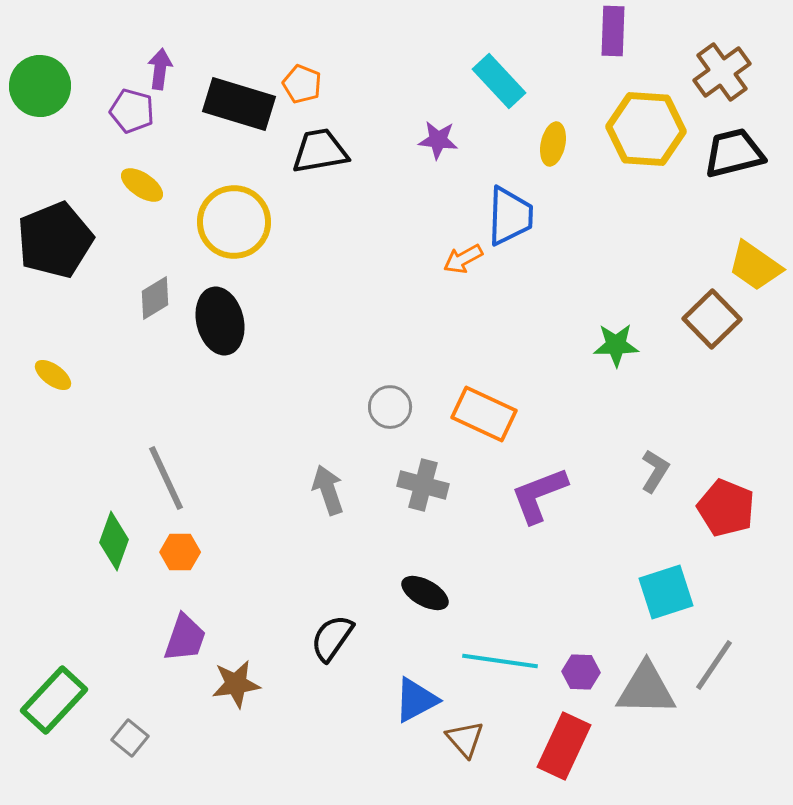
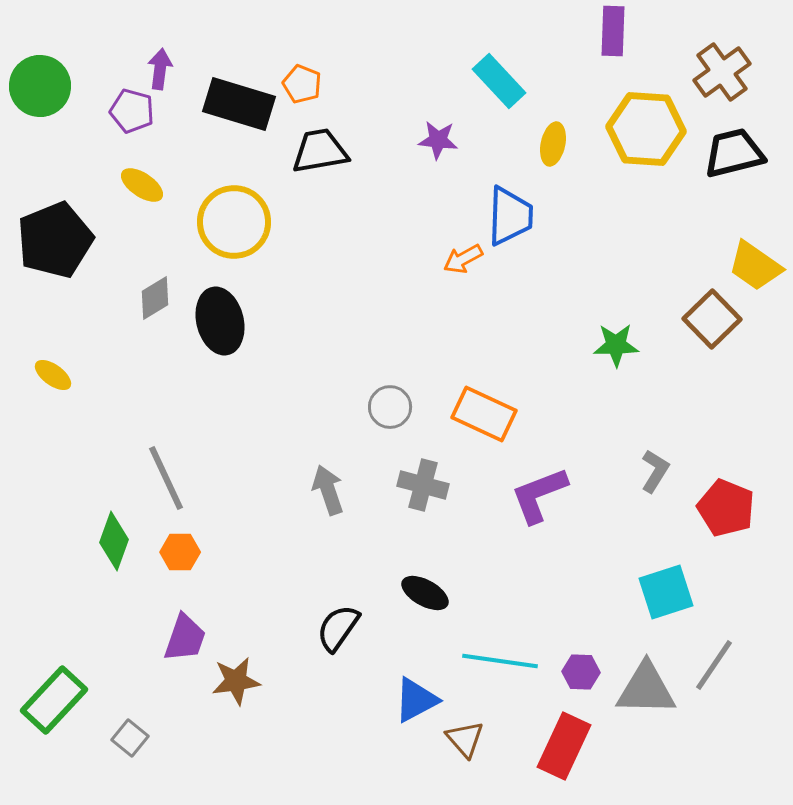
black semicircle at (332, 638): moved 6 px right, 10 px up
brown star at (236, 684): moved 3 px up
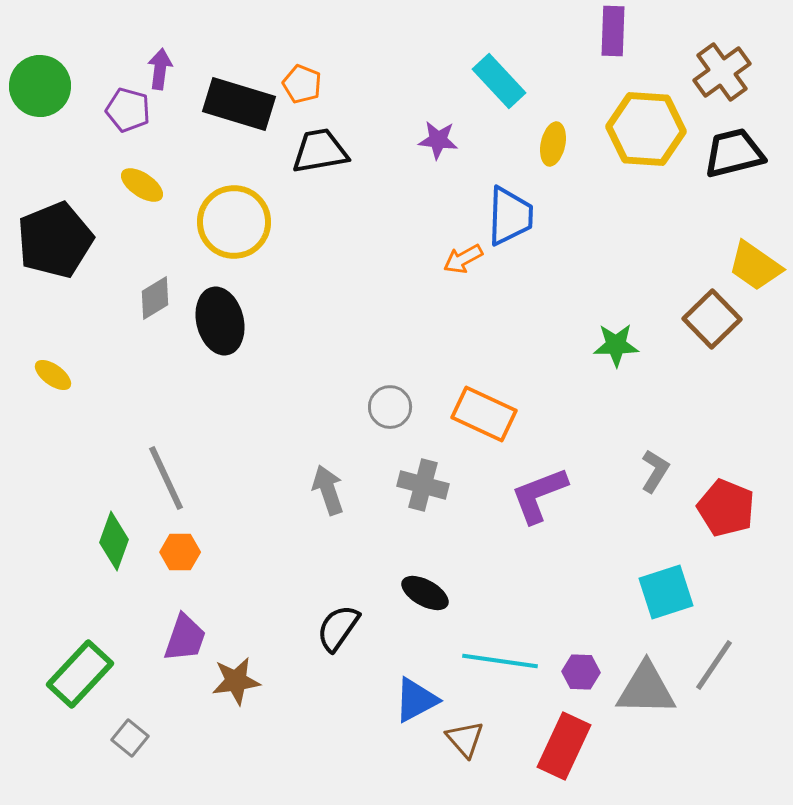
purple pentagon at (132, 111): moved 4 px left, 1 px up
green rectangle at (54, 700): moved 26 px right, 26 px up
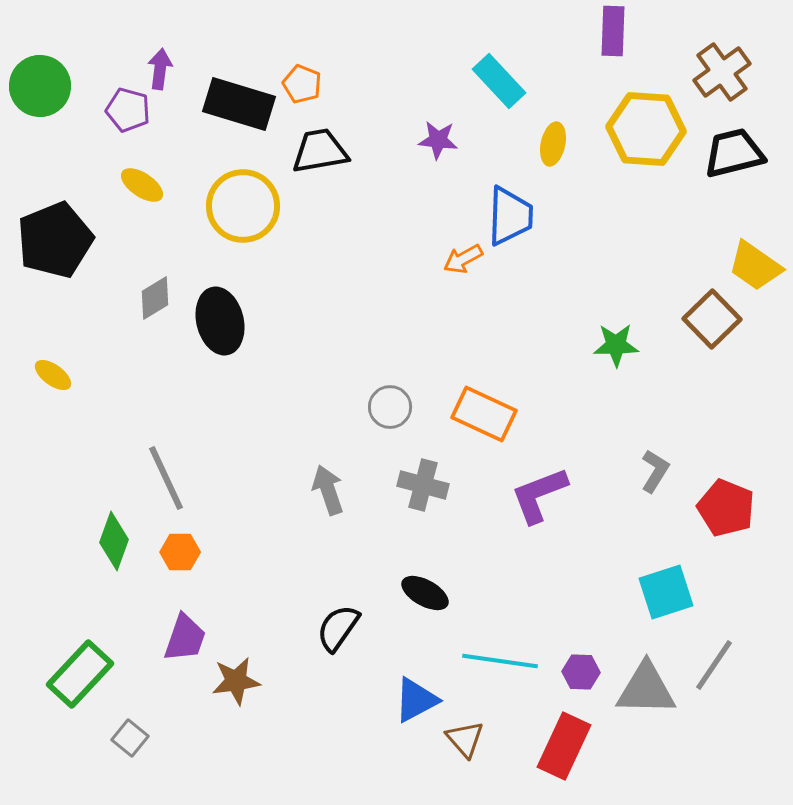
yellow circle at (234, 222): moved 9 px right, 16 px up
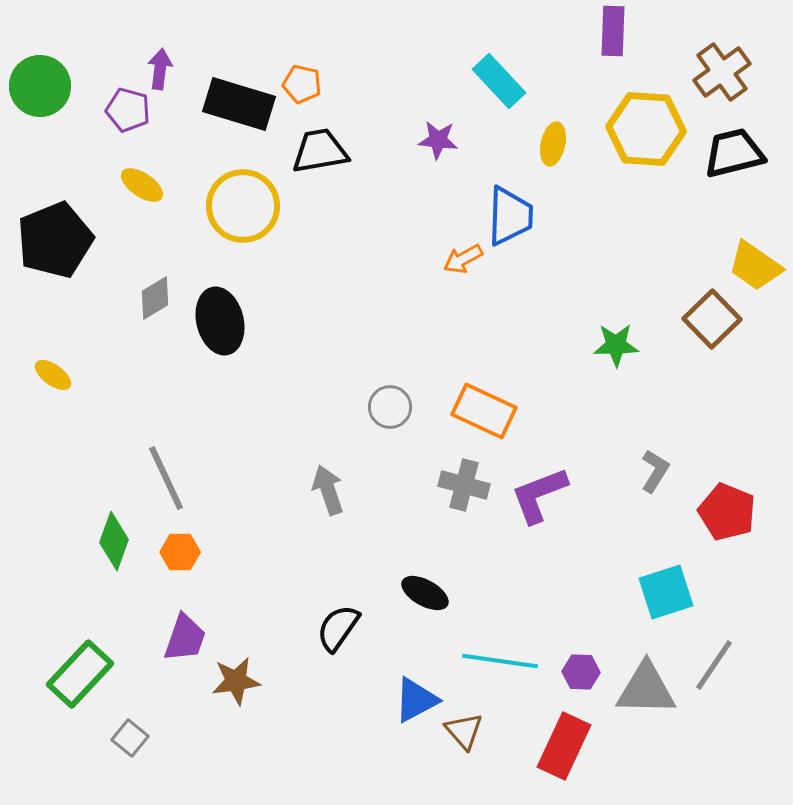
orange pentagon at (302, 84): rotated 9 degrees counterclockwise
orange rectangle at (484, 414): moved 3 px up
gray cross at (423, 485): moved 41 px right
red pentagon at (726, 508): moved 1 px right, 4 px down
brown triangle at (465, 739): moved 1 px left, 8 px up
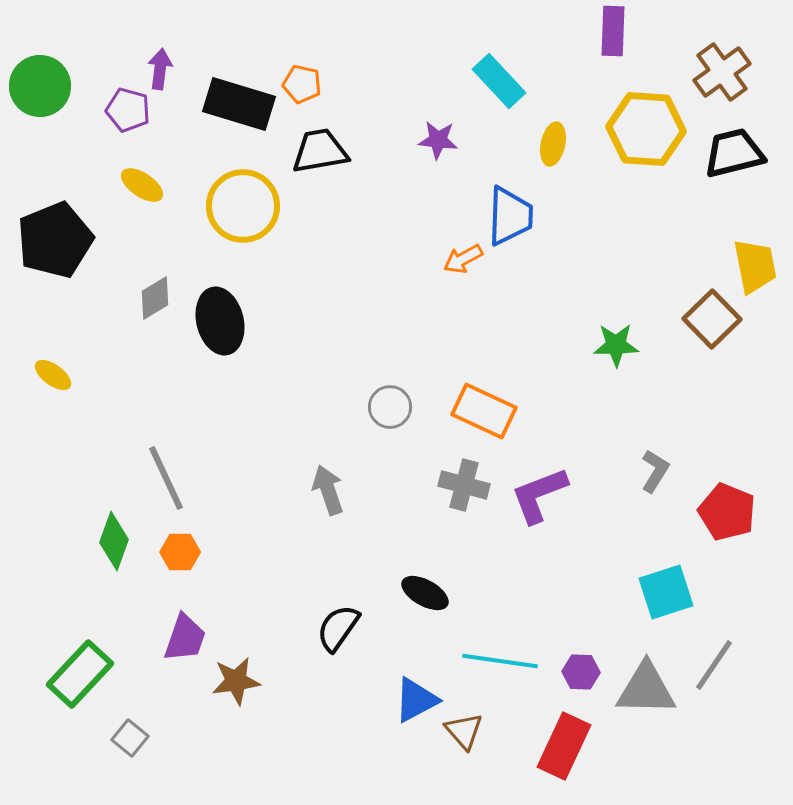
yellow trapezoid at (755, 266): rotated 136 degrees counterclockwise
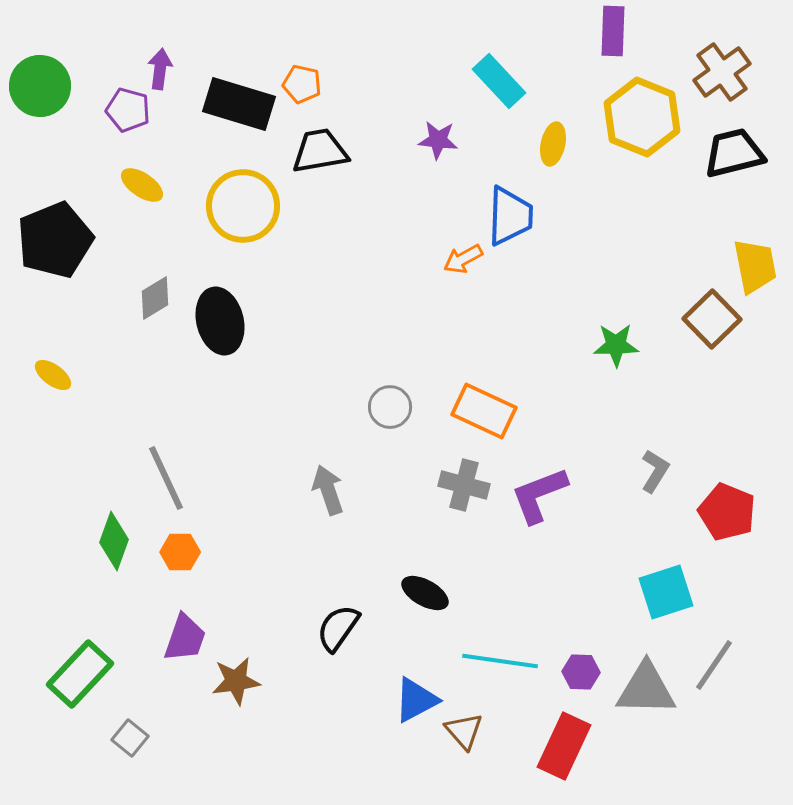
yellow hexagon at (646, 129): moved 4 px left, 12 px up; rotated 18 degrees clockwise
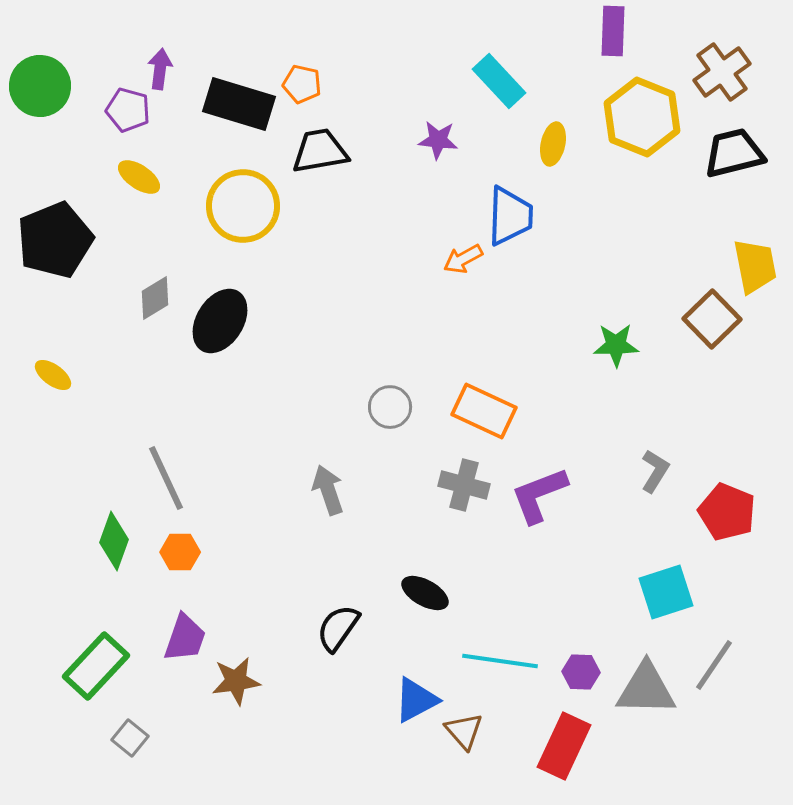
yellow ellipse at (142, 185): moved 3 px left, 8 px up
black ellipse at (220, 321): rotated 46 degrees clockwise
green rectangle at (80, 674): moved 16 px right, 8 px up
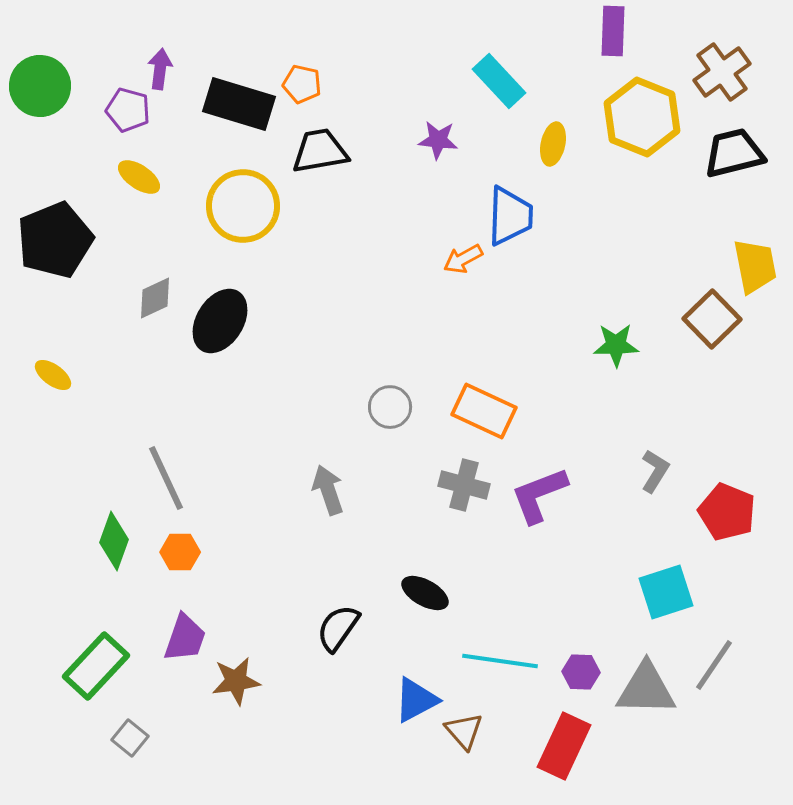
gray diamond at (155, 298): rotated 6 degrees clockwise
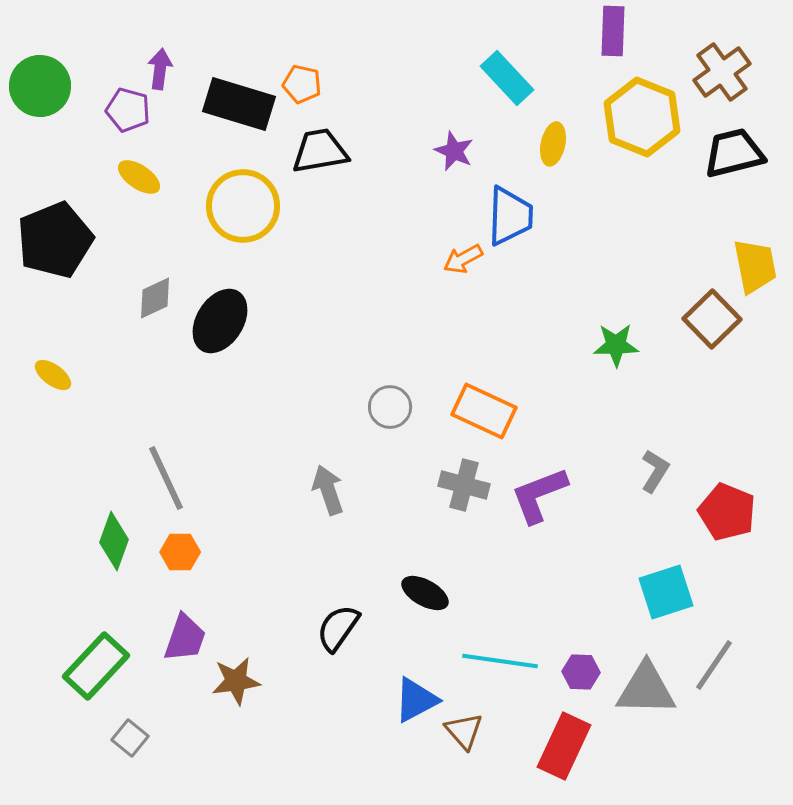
cyan rectangle at (499, 81): moved 8 px right, 3 px up
purple star at (438, 140): moved 16 px right, 11 px down; rotated 18 degrees clockwise
